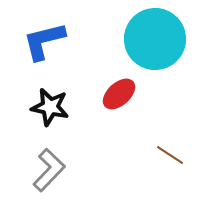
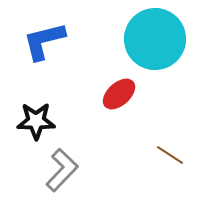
black star: moved 14 px left, 14 px down; rotated 12 degrees counterclockwise
gray L-shape: moved 13 px right
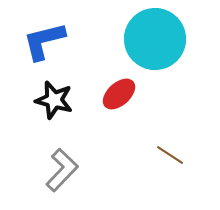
black star: moved 18 px right, 21 px up; rotated 15 degrees clockwise
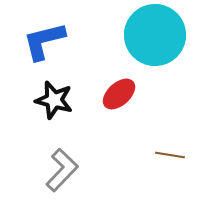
cyan circle: moved 4 px up
brown line: rotated 24 degrees counterclockwise
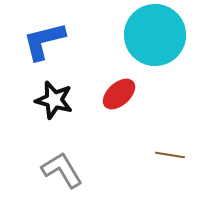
gray L-shape: rotated 75 degrees counterclockwise
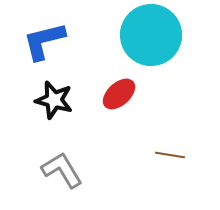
cyan circle: moved 4 px left
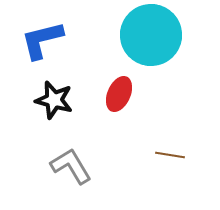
blue L-shape: moved 2 px left, 1 px up
red ellipse: rotated 24 degrees counterclockwise
gray L-shape: moved 9 px right, 4 px up
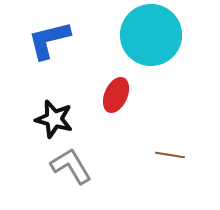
blue L-shape: moved 7 px right
red ellipse: moved 3 px left, 1 px down
black star: moved 19 px down
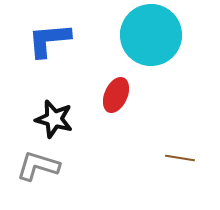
blue L-shape: rotated 9 degrees clockwise
brown line: moved 10 px right, 3 px down
gray L-shape: moved 33 px left; rotated 42 degrees counterclockwise
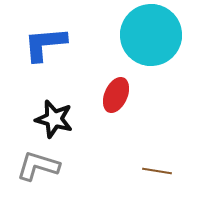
blue L-shape: moved 4 px left, 4 px down
brown line: moved 23 px left, 13 px down
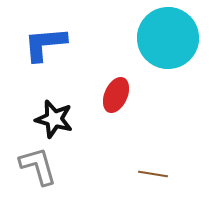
cyan circle: moved 17 px right, 3 px down
gray L-shape: rotated 57 degrees clockwise
brown line: moved 4 px left, 3 px down
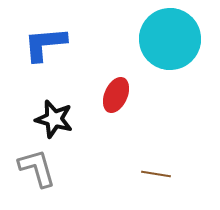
cyan circle: moved 2 px right, 1 px down
gray L-shape: moved 1 px left, 2 px down
brown line: moved 3 px right
